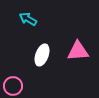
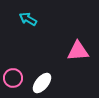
white ellipse: moved 28 px down; rotated 20 degrees clockwise
pink circle: moved 8 px up
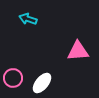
cyan arrow: rotated 12 degrees counterclockwise
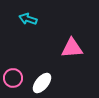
pink triangle: moved 6 px left, 3 px up
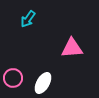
cyan arrow: rotated 72 degrees counterclockwise
white ellipse: moved 1 px right; rotated 10 degrees counterclockwise
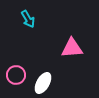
cyan arrow: rotated 66 degrees counterclockwise
pink circle: moved 3 px right, 3 px up
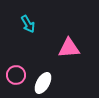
cyan arrow: moved 5 px down
pink triangle: moved 3 px left
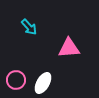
cyan arrow: moved 1 px right, 3 px down; rotated 12 degrees counterclockwise
pink circle: moved 5 px down
